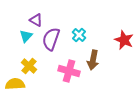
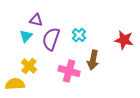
purple triangle: rotated 16 degrees counterclockwise
red star: rotated 12 degrees counterclockwise
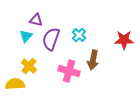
red star: rotated 12 degrees counterclockwise
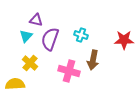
cyan cross: moved 2 px right; rotated 24 degrees counterclockwise
purple semicircle: moved 1 px left
yellow cross: moved 1 px right, 3 px up
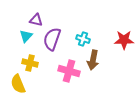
cyan cross: moved 2 px right, 4 px down
purple semicircle: moved 2 px right
yellow cross: rotated 28 degrees counterclockwise
yellow semicircle: moved 3 px right; rotated 108 degrees counterclockwise
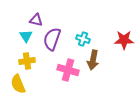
cyan triangle: rotated 16 degrees counterclockwise
yellow cross: moved 3 px left, 2 px up; rotated 21 degrees counterclockwise
pink cross: moved 1 px left, 1 px up
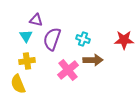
brown arrow: rotated 102 degrees counterclockwise
pink cross: rotated 35 degrees clockwise
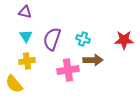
purple triangle: moved 11 px left, 8 px up
pink cross: rotated 30 degrees clockwise
yellow semicircle: moved 4 px left; rotated 18 degrees counterclockwise
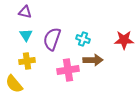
cyan triangle: moved 1 px up
